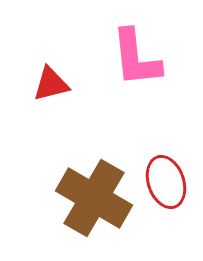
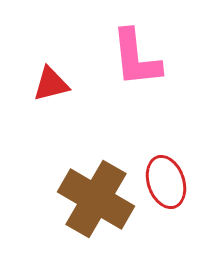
brown cross: moved 2 px right, 1 px down
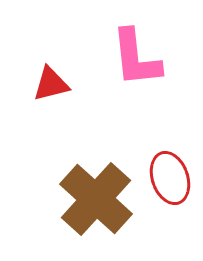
red ellipse: moved 4 px right, 4 px up
brown cross: rotated 12 degrees clockwise
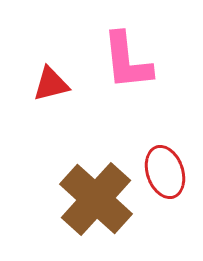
pink L-shape: moved 9 px left, 3 px down
red ellipse: moved 5 px left, 6 px up
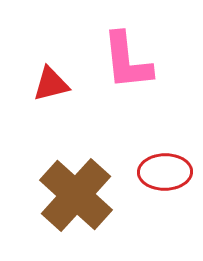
red ellipse: rotated 72 degrees counterclockwise
brown cross: moved 20 px left, 4 px up
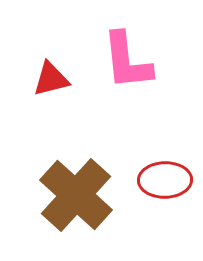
red triangle: moved 5 px up
red ellipse: moved 8 px down
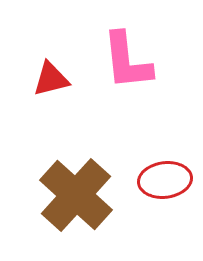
red ellipse: rotated 6 degrees counterclockwise
